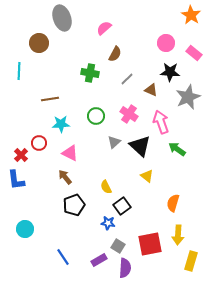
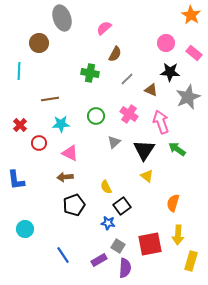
black triangle: moved 4 px right, 4 px down; rotated 20 degrees clockwise
red cross: moved 1 px left, 30 px up
brown arrow: rotated 56 degrees counterclockwise
blue line: moved 2 px up
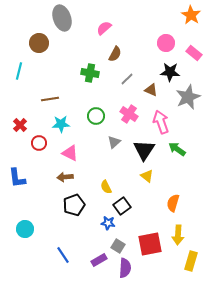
cyan line: rotated 12 degrees clockwise
blue L-shape: moved 1 px right, 2 px up
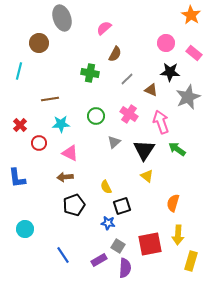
black square: rotated 18 degrees clockwise
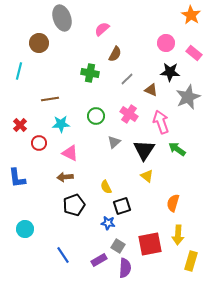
pink semicircle: moved 2 px left, 1 px down
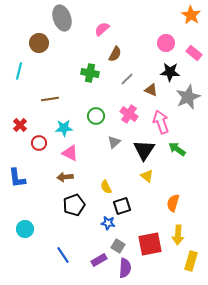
cyan star: moved 3 px right, 4 px down
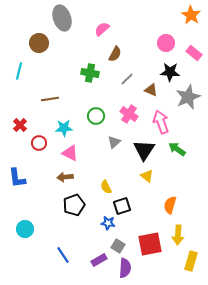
orange semicircle: moved 3 px left, 2 px down
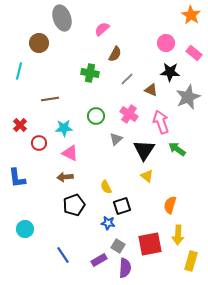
gray triangle: moved 2 px right, 3 px up
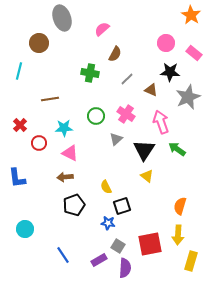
pink cross: moved 3 px left
orange semicircle: moved 10 px right, 1 px down
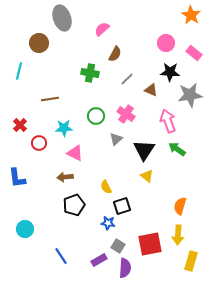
gray star: moved 2 px right, 2 px up; rotated 15 degrees clockwise
pink arrow: moved 7 px right, 1 px up
pink triangle: moved 5 px right
blue line: moved 2 px left, 1 px down
